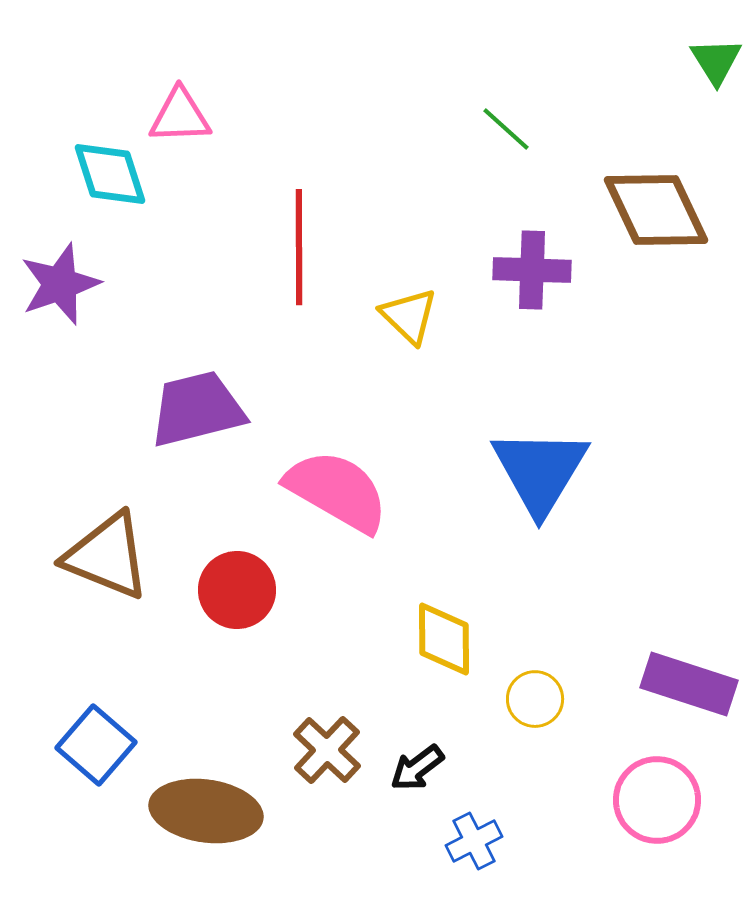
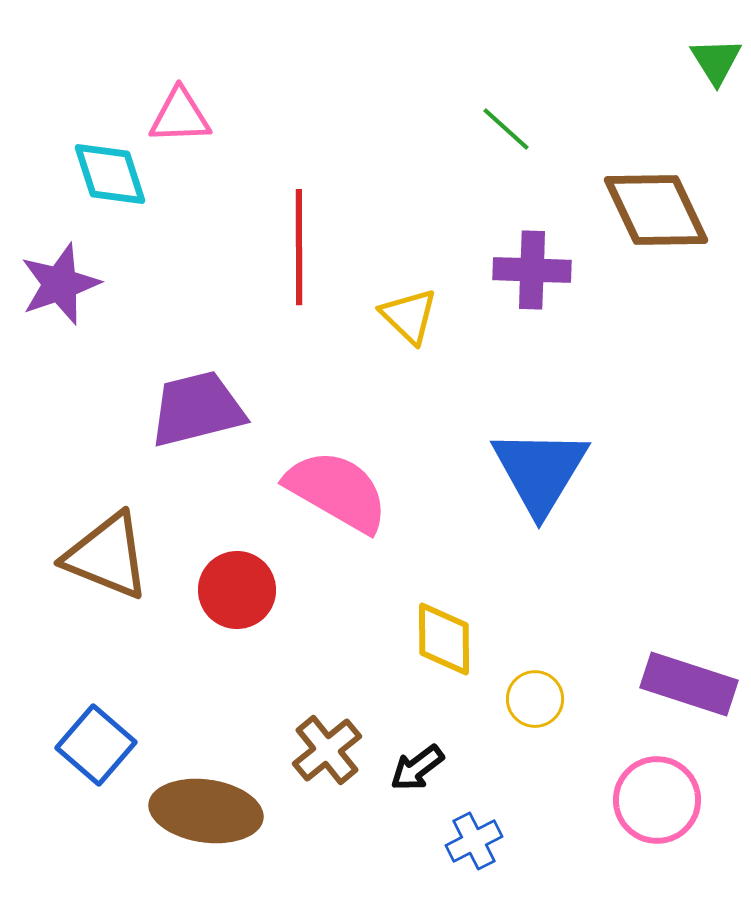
brown cross: rotated 8 degrees clockwise
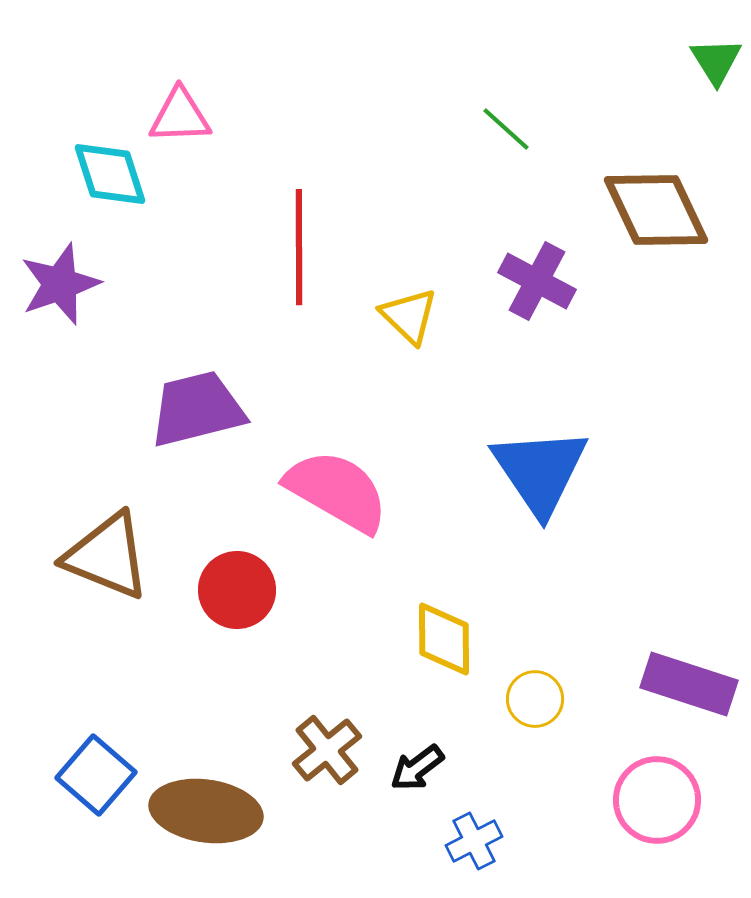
purple cross: moved 5 px right, 11 px down; rotated 26 degrees clockwise
blue triangle: rotated 5 degrees counterclockwise
blue square: moved 30 px down
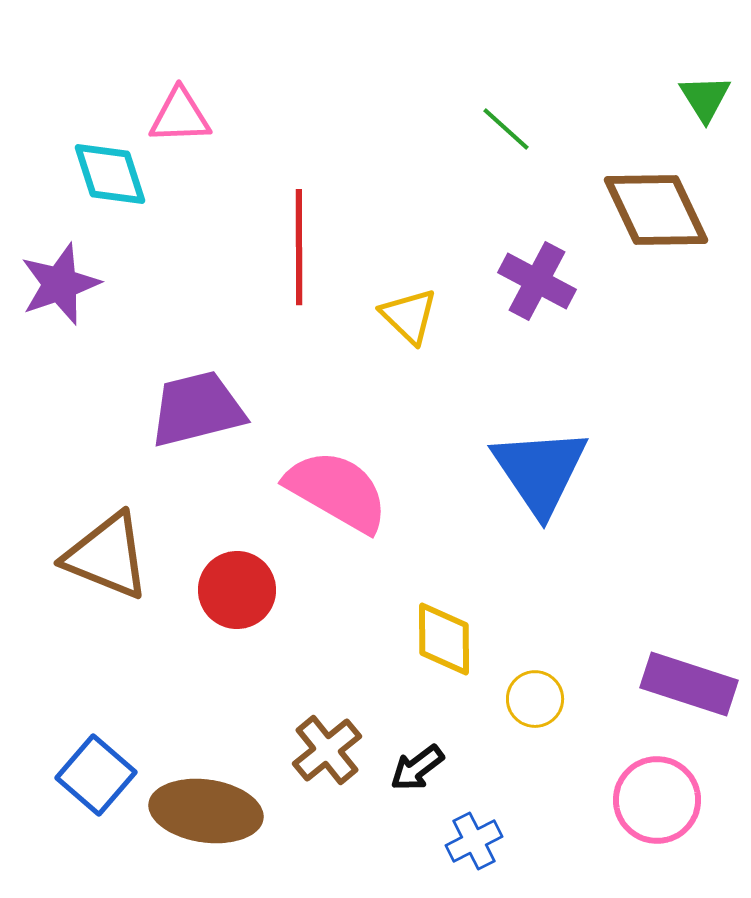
green triangle: moved 11 px left, 37 px down
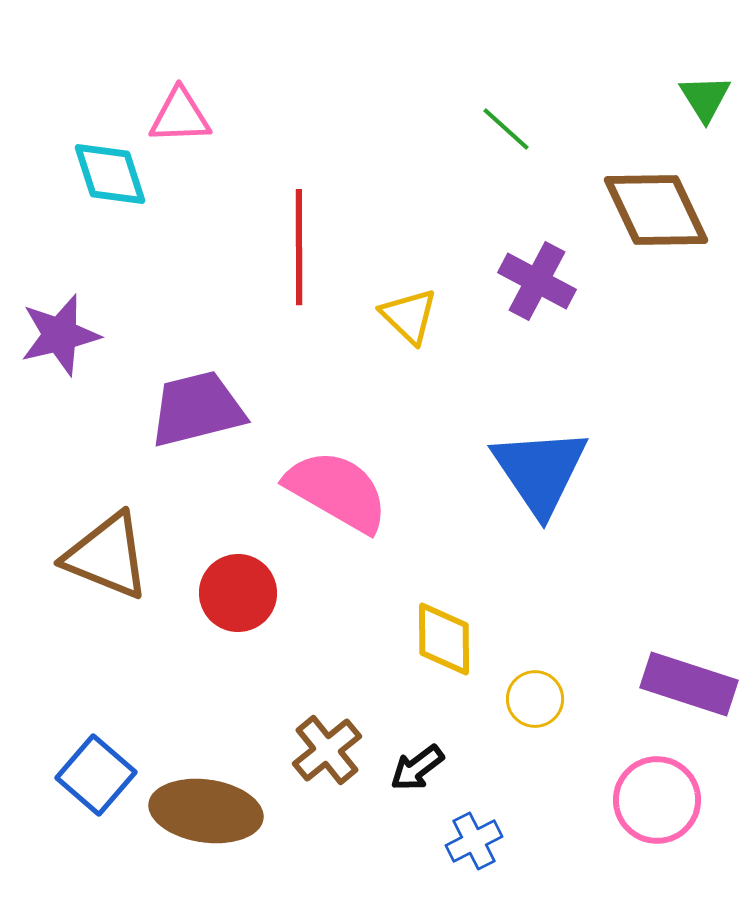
purple star: moved 51 px down; rotated 6 degrees clockwise
red circle: moved 1 px right, 3 px down
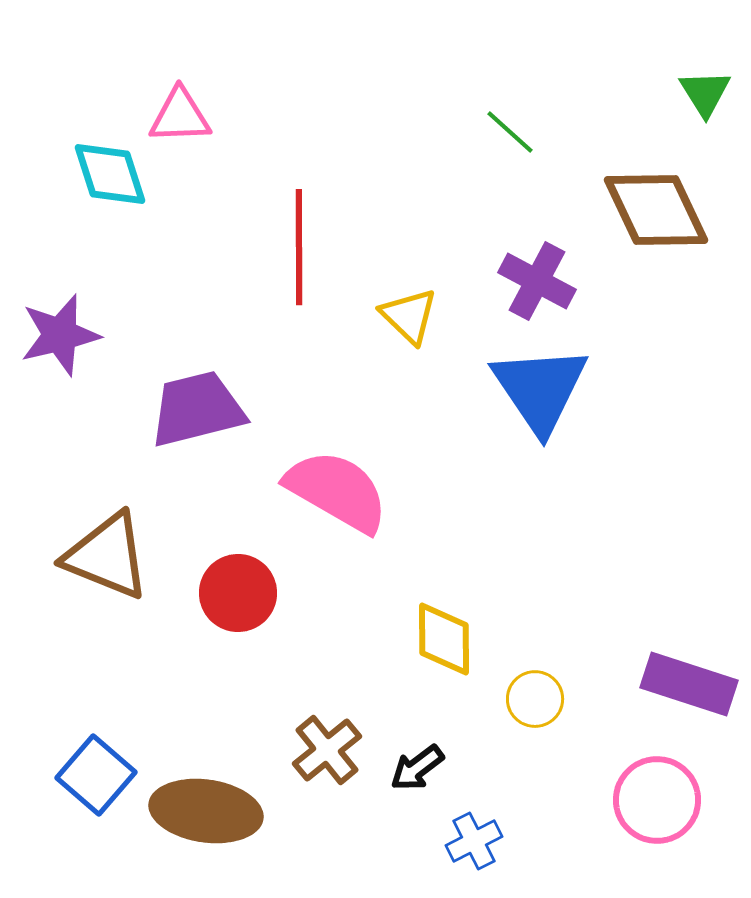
green triangle: moved 5 px up
green line: moved 4 px right, 3 px down
blue triangle: moved 82 px up
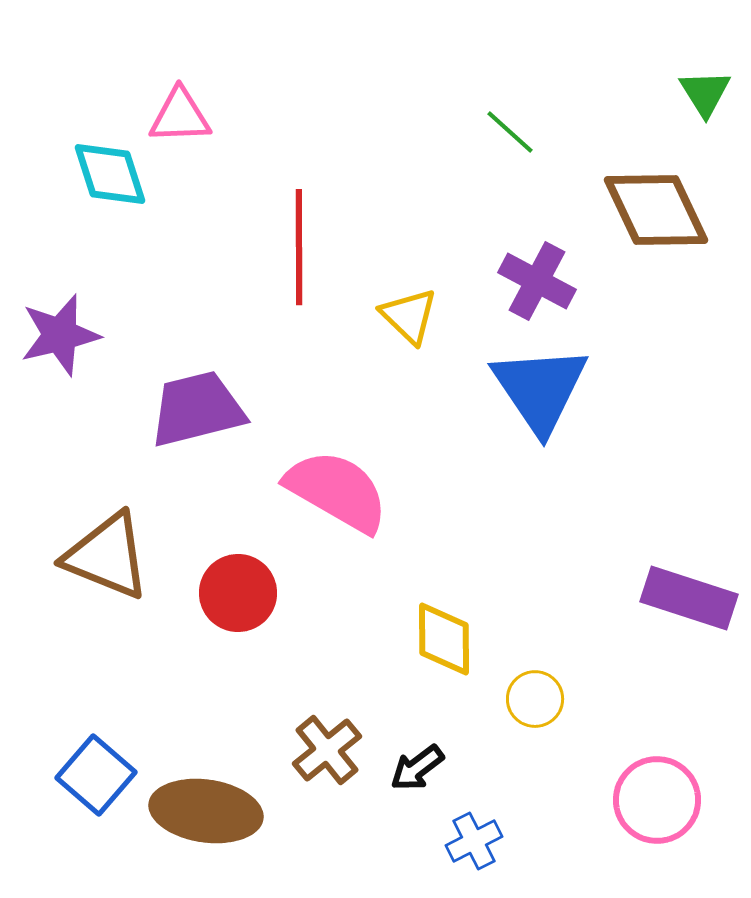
purple rectangle: moved 86 px up
